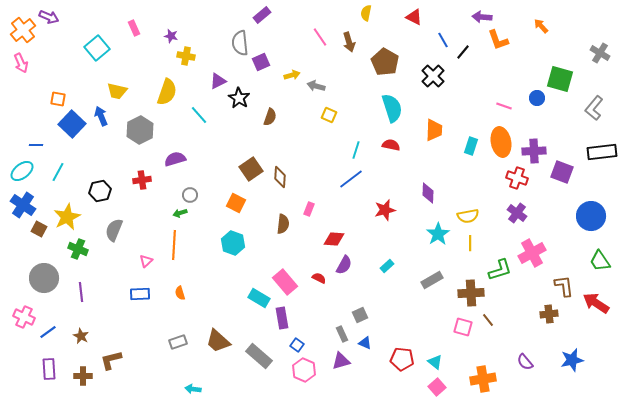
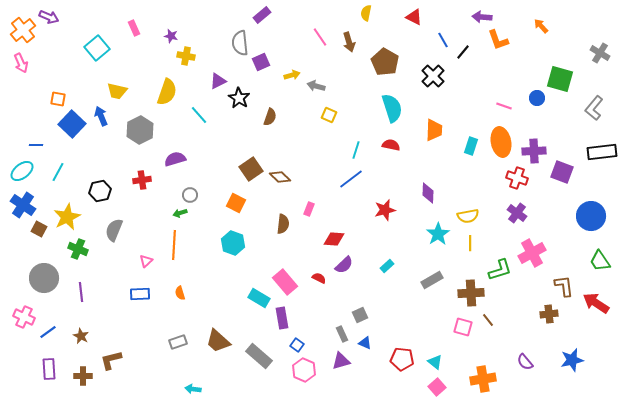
brown diamond at (280, 177): rotated 50 degrees counterclockwise
purple semicircle at (344, 265): rotated 18 degrees clockwise
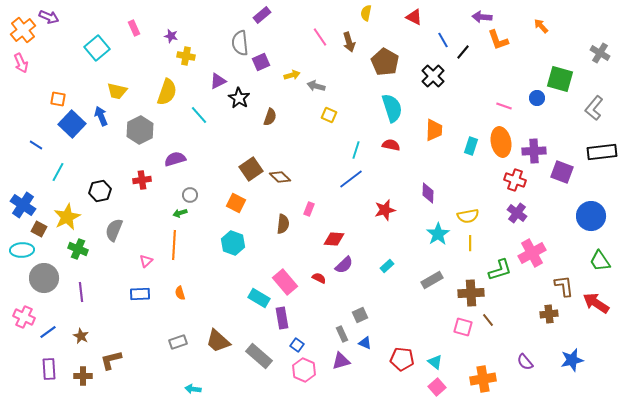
blue line at (36, 145): rotated 32 degrees clockwise
cyan ellipse at (22, 171): moved 79 px down; rotated 35 degrees clockwise
red cross at (517, 178): moved 2 px left, 2 px down
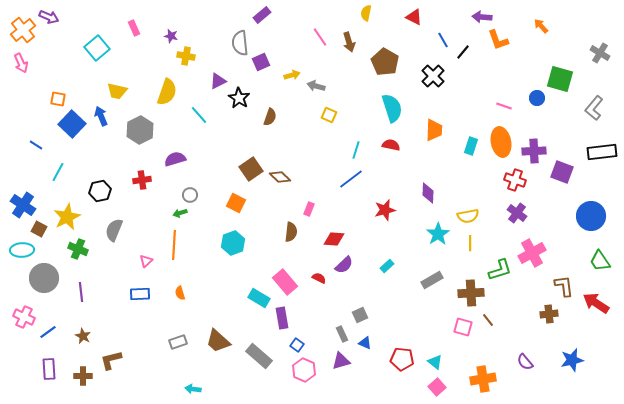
brown semicircle at (283, 224): moved 8 px right, 8 px down
cyan hexagon at (233, 243): rotated 20 degrees clockwise
brown star at (81, 336): moved 2 px right
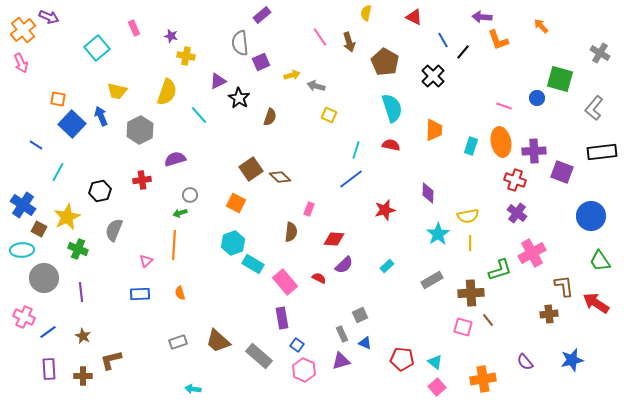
cyan rectangle at (259, 298): moved 6 px left, 34 px up
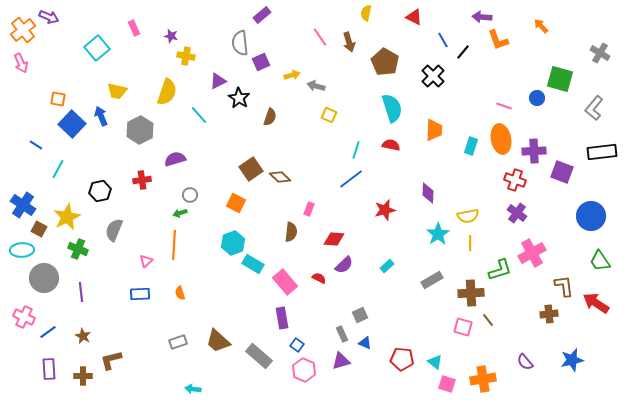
orange ellipse at (501, 142): moved 3 px up
cyan line at (58, 172): moved 3 px up
pink square at (437, 387): moved 10 px right, 3 px up; rotated 30 degrees counterclockwise
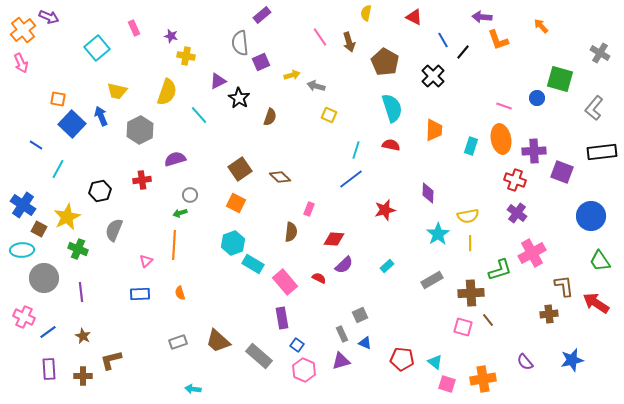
brown square at (251, 169): moved 11 px left
